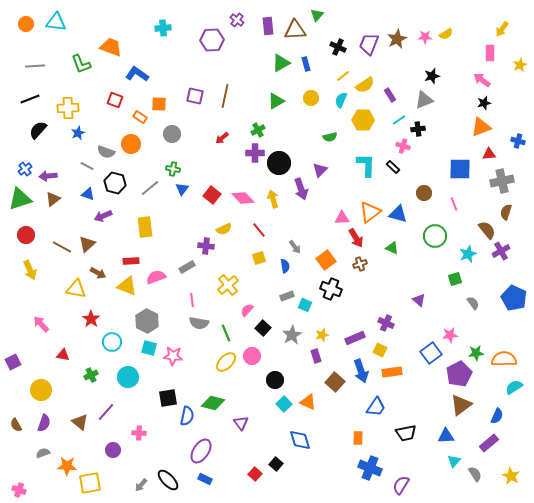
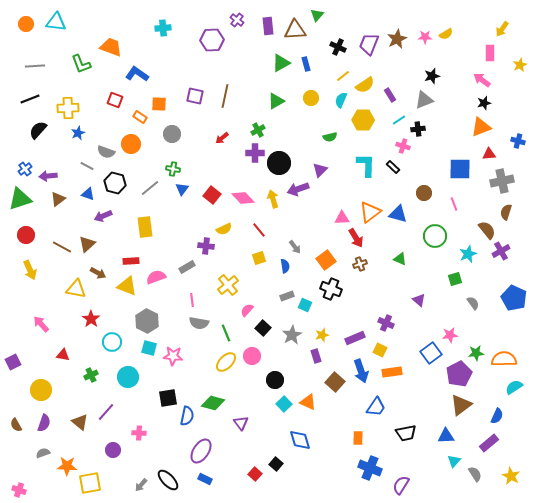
purple arrow at (301, 189): moved 3 px left; rotated 90 degrees clockwise
brown triangle at (53, 199): moved 5 px right
green triangle at (392, 248): moved 8 px right, 11 px down
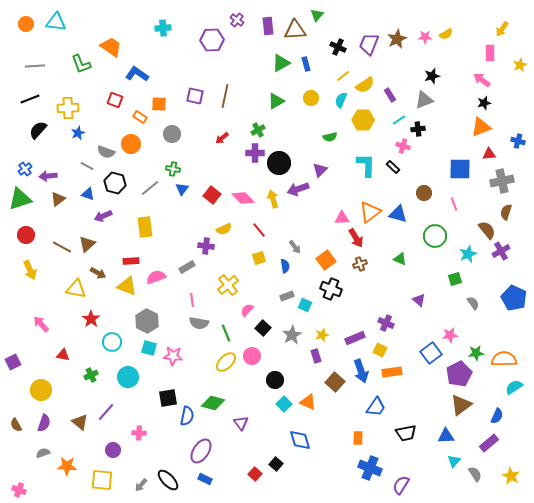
orange trapezoid at (111, 47): rotated 15 degrees clockwise
yellow square at (90, 483): moved 12 px right, 3 px up; rotated 15 degrees clockwise
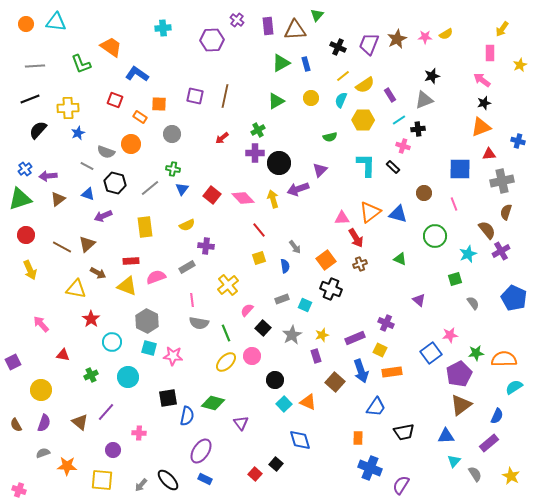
yellow semicircle at (224, 229): moved 37 px left, 4 px up
gray rectangle at (287, 296): moved 5 px left, 3 px down
black trapezoid at (406, 433): moved 2 px left, 1 px up
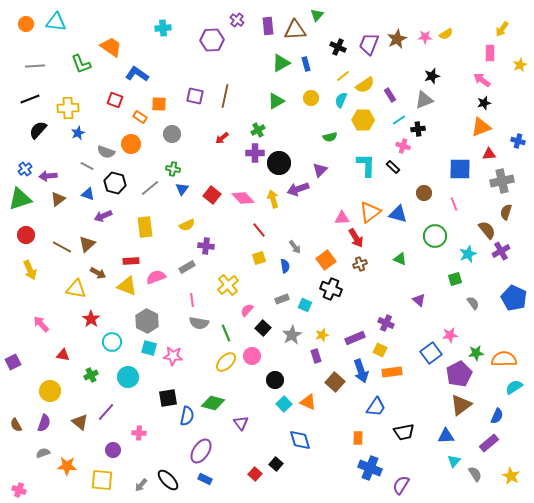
yellow circle at (41, 390): moved 9 px right, 1 px down
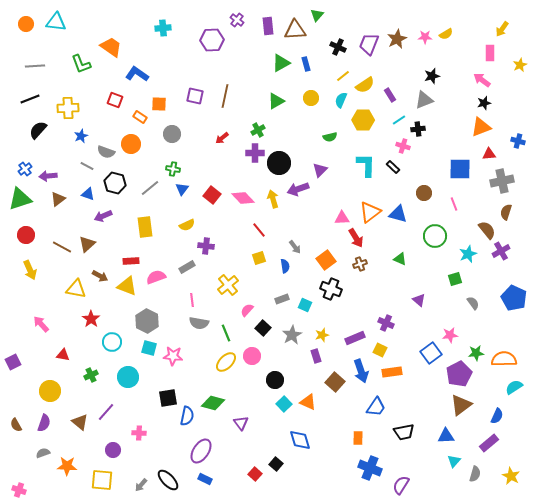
blue star at (78, 133): moved 3 px right, 3 px down
brown arrow at (98, 273): moved 2 px right, 3 px down
gray semicircle at (475, 474): rotated 49 degrees clockwise
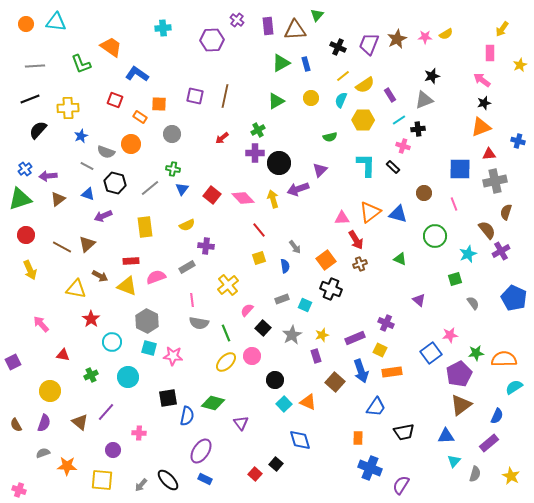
gray cross at (502, 181): moved 7 px left
red arrow at (356, 238): moved 2 px down
